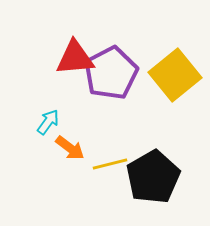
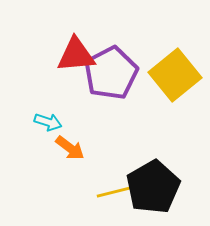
red triangle: moved 1 px right, 3 px up
cyan arrow: rotated 72 degrees clockwise
yellow line: moved 4 px right, 28 px down
black pentagon: moved 10 px down
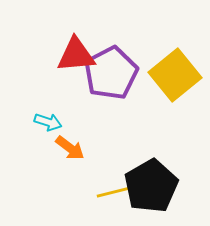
black pentagon: moved 2 px left, 1 px up
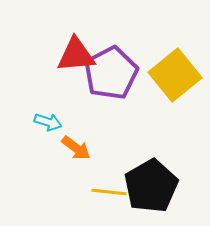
orange arrow: moved 6 px right
yellow line: moved 5 px left; rotated 20 degrees clockwise
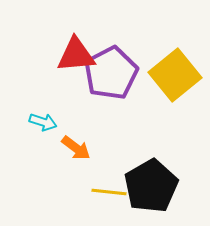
cyan arrow: moved 5 px left
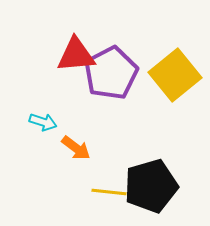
black pentagon: rotated 14 degrees clockwise
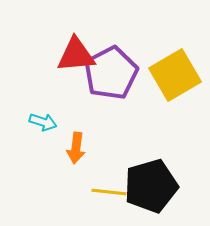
yellow square: rotated 9 degrees clockwise
orange arrow: rotated 60 degrees clockwise
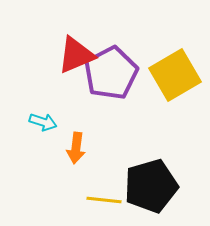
red triangle: rotated 18 degrees counterclockwise
yellow line: moved 5 px left, 8 px down
